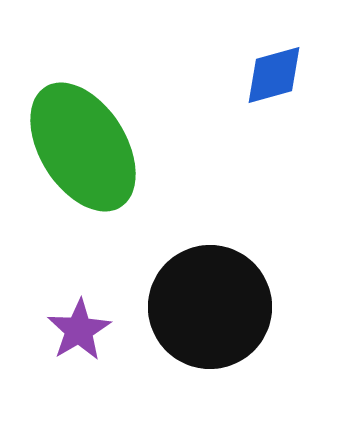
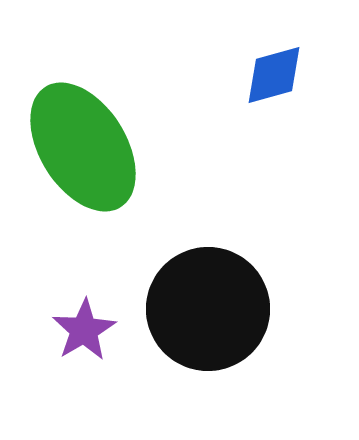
black circle: moved 2 px left, 2 px down
purple star: moved 5 px right
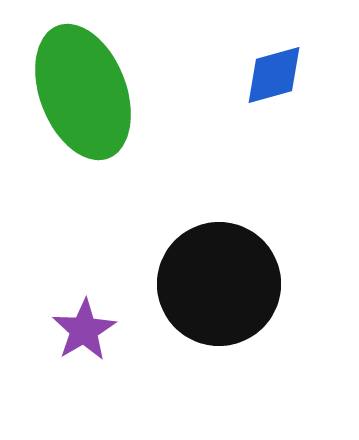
green ellipse: moved 55 px up; rotated 11 degrees clockwise
black circle: moved 11 px right, 25 px up
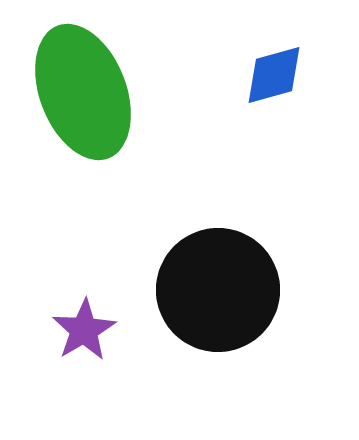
black circle: moved 1 px left, 6 px down
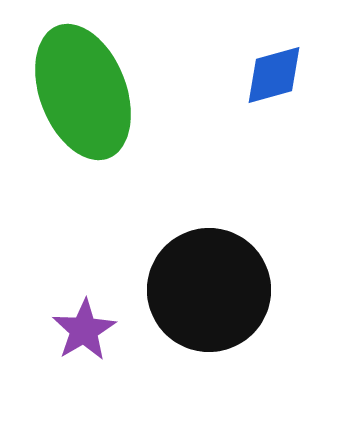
black circle: moved 9 px left
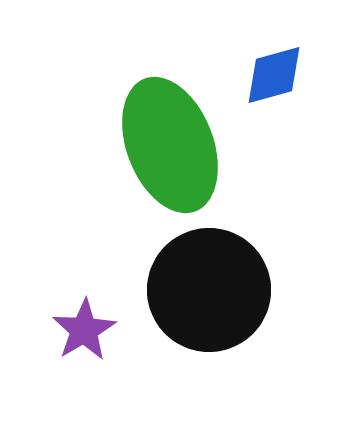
green ellipse: moved 87 px right, 53 px down
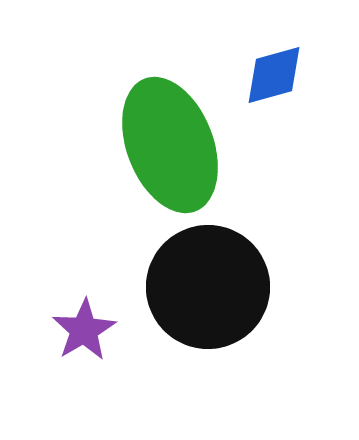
black circle: moved 1 px left, 3 px up
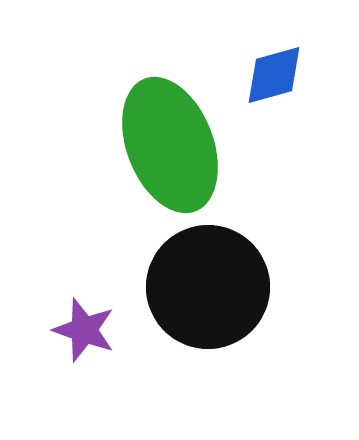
purple star: rotated 22 degrees counterclockwise
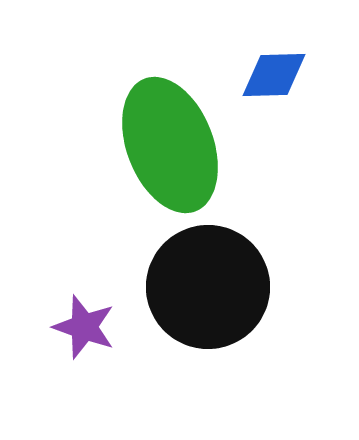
blue diamond: rotated 14 degrees clockwise
purple star: moved 3 px up
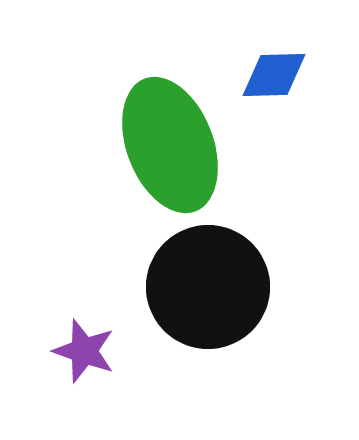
purple star: moved 24 px down
